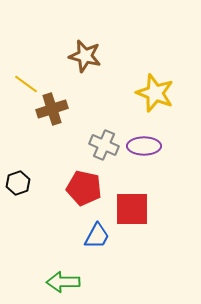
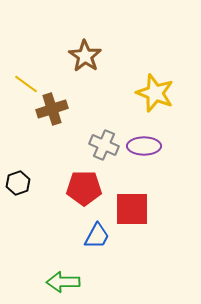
brown star: rotated 20 degrees clockwise
red pentagon: rotated 12 degrees counterclockwise
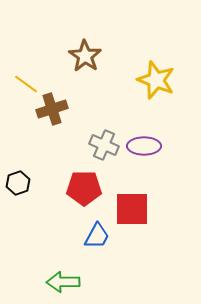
yellow star: moved 1 px right, 13 px up
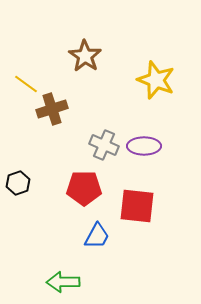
red square: moved 5 px right, 3 px up; rotated 6 degrees clockwise
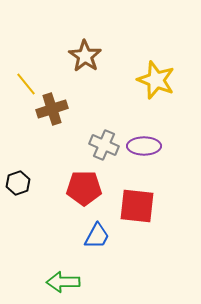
yellow line: rotated 15 degrees clockwise
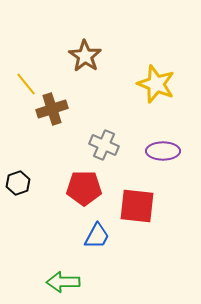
yellow star: moved 4 px down
purple ellipse: moved 19 px right, 5 px down
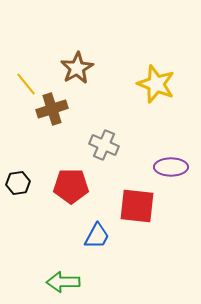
brown star: moved 8 px left, 12 px down; rotated 8 degrees clockwise
purple ellipse: moved 8 px right, 16 px down
black hexagon: rotated 10 degrees clockwise
red pentagon: moved 13 px left, 2 px up
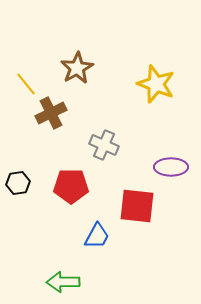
brown cross: moved 1 px left, 4 px down; rotated 8 degrees counterclockwise
